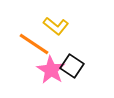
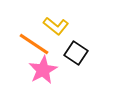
black square: moved 4 px right, 13 px up
pink star: moved 8 px left; rotated 12 degrees clockwise
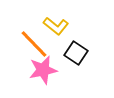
orange line: rotated 12 degrees clockwise
pink star: rotated 16 degrees clockwise
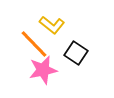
yellow L-shape: moved 4 px left, 1 px up
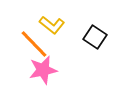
black square: moved 19 px right, 16 px up
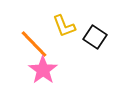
yellow L-shape: moved 12 px right, 1 px down; rotated 30 degrees clockwise
pink star: rotated 24 degrees counterclockwise
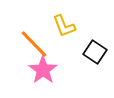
black square: moved 15 px down
